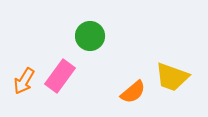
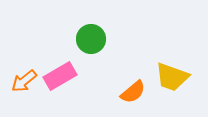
green circle: moved 1 px right, 3 px down
pink rectangle: rotated 24 degrees clockwise
orange arrow: rotated 20 degrees clockwise
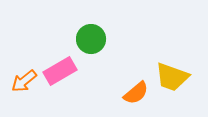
pink rectangle: moved 5 px up
orange semicircle: moved 3 px right, 1 px down
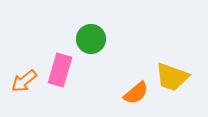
pink rectangle: moved 1 px up; rotated 44 degrees counterclockwise
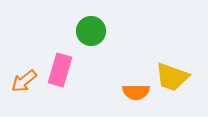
green circle: moved 8 px up
orange semicircle: moved 1 px up; rotated 40 degrees clockwise
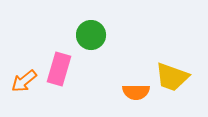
green circle: moved 4 px down
pink rectangle: moved 1 px left, 1 px up
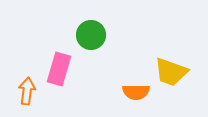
yellow trapezoid: moved 1 px left, 5 px up
orange arrow: moved 3 px right, 10 px down; rotated 136 degrees clockwise
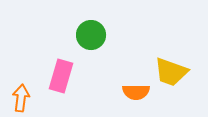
pink rectangle: moved 2 px right, 7 px down
orange arrow: moved 6 px left, 7 px down
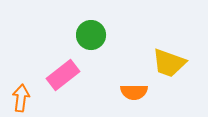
yellow trapezoid: moved 2 px left, 9 px up
pink rectangle: moved 2 px right, 1 px up; rotated 36 degrees clockwise
orange semicircle: moved 2 px left
